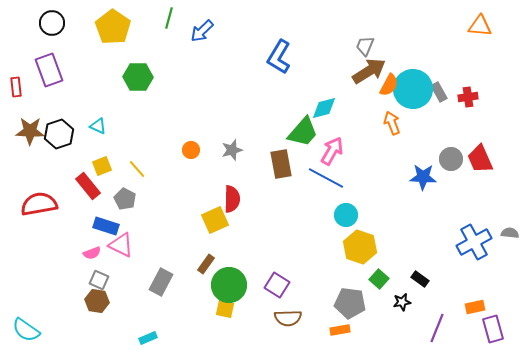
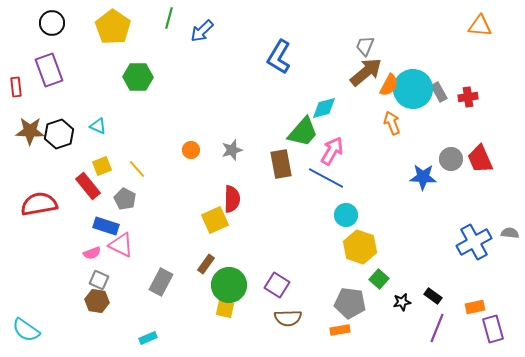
brown arrow at (369, 71): moved 3 px left, 1 px down; rotated 8 degrees counterclockwise
black rectangle at (420, 279): moved 13 px right, 17 px down
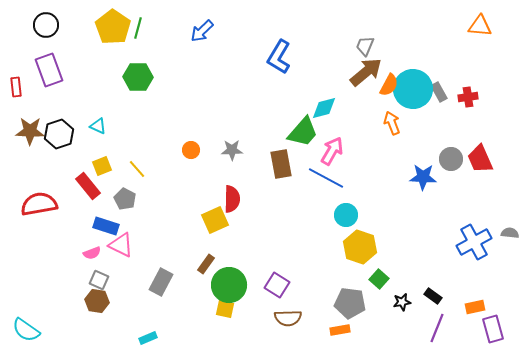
green line at (169, 18): moved 31 px left, 10 px down
black circle at (52, 23): moved 6 px left, 2 px down
gray star at (232, 150): rotated 15 degrees clockwise
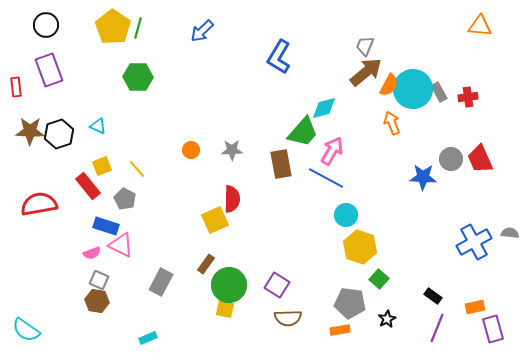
black star at (402, 302): moved 15 px left, 17 px down; rotated 18 degrees counterclockwise
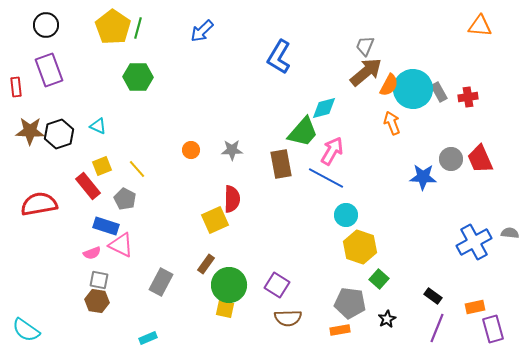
gray square at (99, 280): rotated 12 degrees counterclockwise
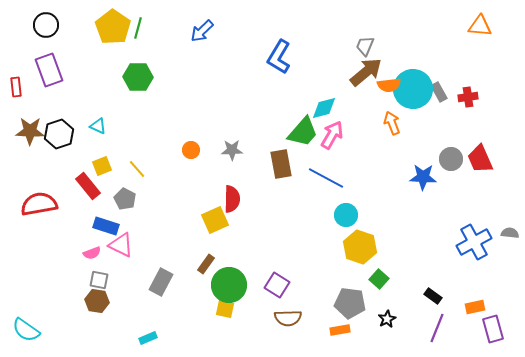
orange semicircle at (389, 85): rotated 55 degrees clockwise
pink arrow at (332, 151): moved 16 px up
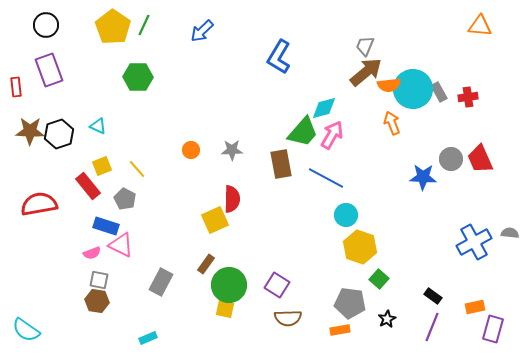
green line at (138, 28): moved 6 px right, 3 px up; rotated 10 degrees clockwise
purple line at (437, 328): moved 5 px left, 1 px up
purple rectangle at (493, 329): rotated 32 degrees clockwise
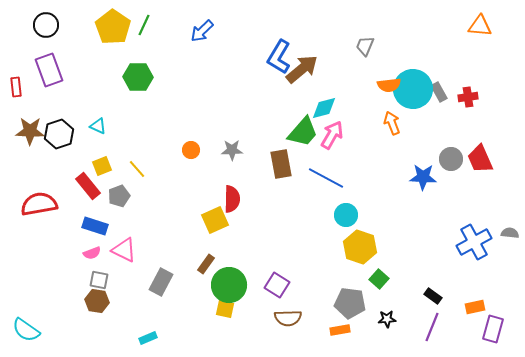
brown arrow at (366, 72): moved 64 px left, 3 px up
gray pentagon at (125, 199): moved 6 px left, 3 px up; rotated 25 degrees clockwise
blue rectangle at (106, 226): moved 11 px left
pink triangle at (121, 245): moved 3 px right, 5 px down
black star at (387, 319): rotated 24 degrees clockwise
